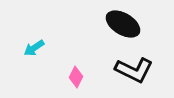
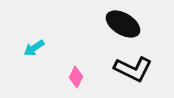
black L-shape: moved 1 px left, 1 px up
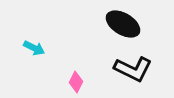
cyan arrow: rotated 120 degrees counterclockwise
pink diamond: moved 5 px down
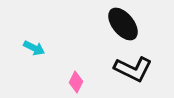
black ellipse: rotated 20 degrees clockwise
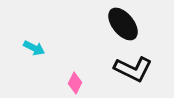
pink diamond: moved 1 px left, 1 px down
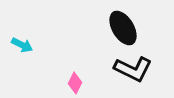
black ellipse: moved 4 px down; rotated 8 degrees clockwise
cyan arrow: moved 12 px left, 3 px up
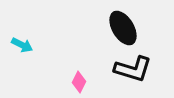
black L-shape: rotated 9 degrees counterclockwise
pink diamond: moved 4 px right, 1 px up
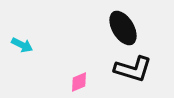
pink diamond: rotated 40 degrees clockwise
